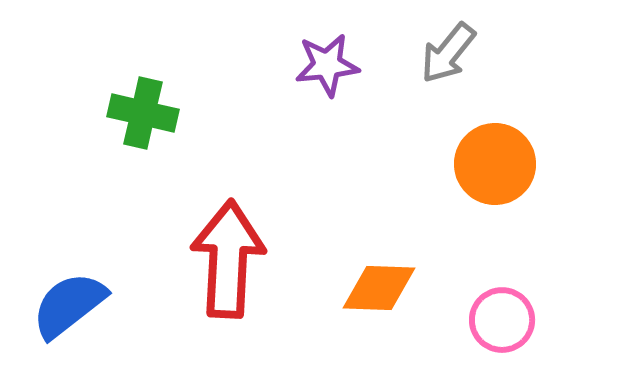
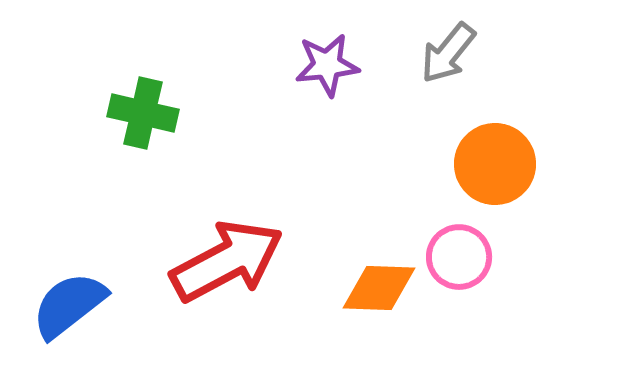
red arrow: moved 1 px left, 2 px down; rotated 59 degrees clockwise
pink circle: moved 43 px left, 63 px up
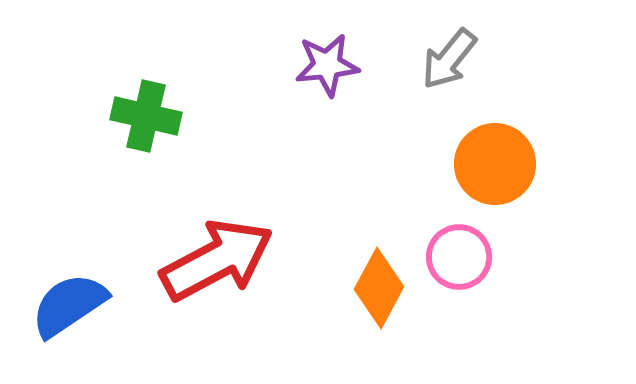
gray arrow: moved 1 px right, 6 px down
green cross: moved 3 px right, 3 px down
red arrow: moved 10 px left, 1 px up
orange diamond: rotated 64 degrees counterclockwise
blue semicircle: rotated 4 degrees clockwise
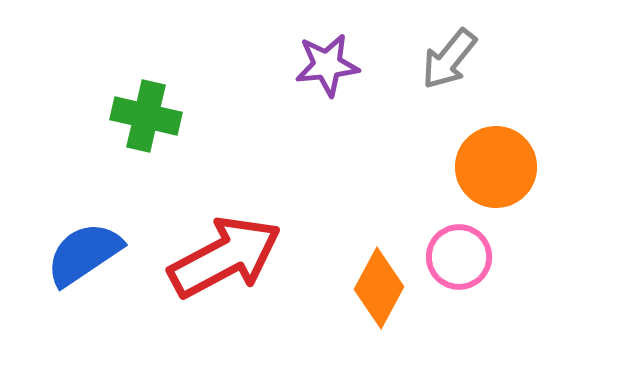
orange circle: moved 1 px right, 3 px down
red arrow: moved 8 px right, 3 px up
blue semicircle: moved 15 px right, 51 px up
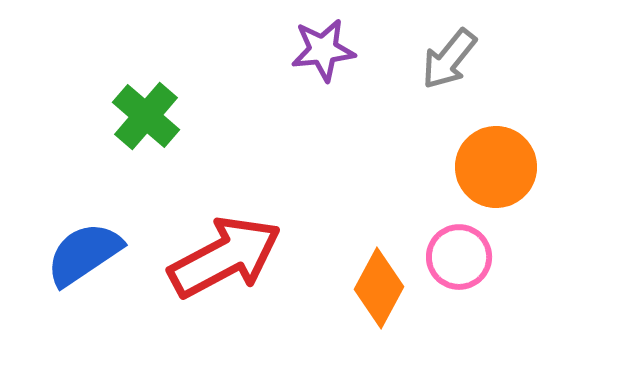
purple star: moved 4 px left, 15 px up
green cross: rotated 28 degrees clockwise
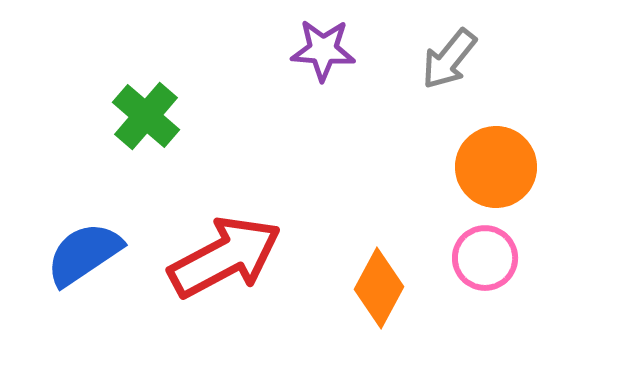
purple star: rotated 10 degrees clockwise
pink circle: moved 26 px right, 1 px down
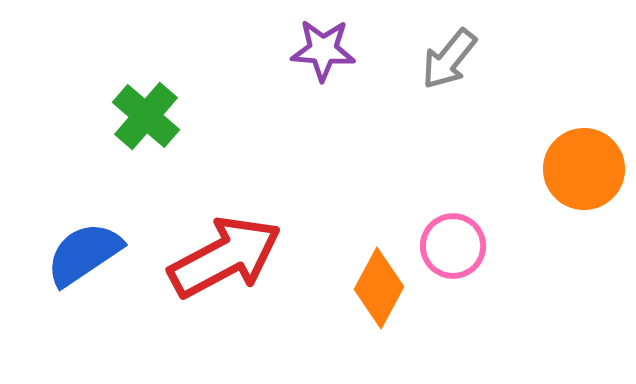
orange circle: moved 88 px right, 2 px down
pink circle: moved 32 px left, 12 px up
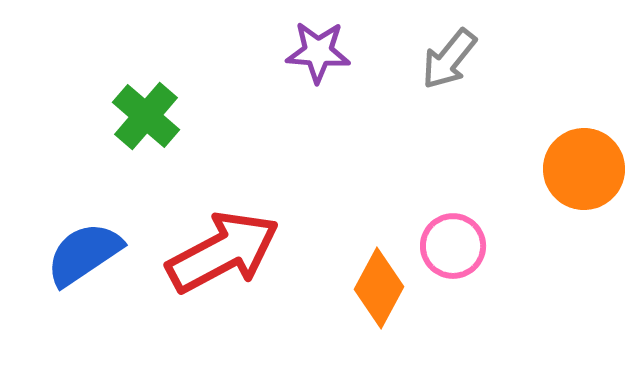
purple star: moved 5 px left, 2 px down
red arrow: moved 2 px left, 5 px up
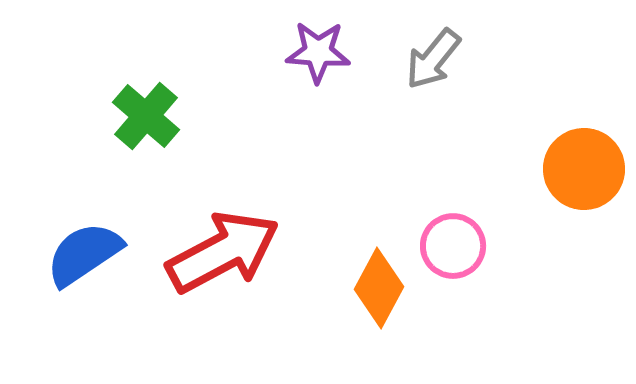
gray arrow: moved 16 px left
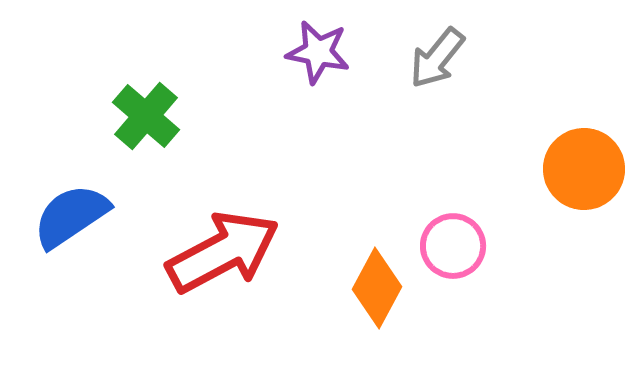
purple star: rotated 8 degrees clockwise
gray arrow: moved 4 px right, 1 px up
blue semicircle: moved 13 px left, 38 px up
orange diamond: moved 2 px left
